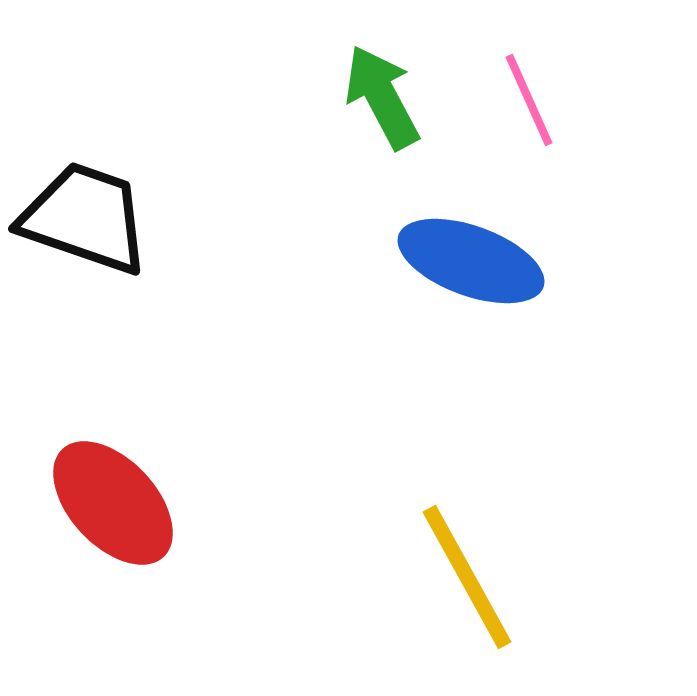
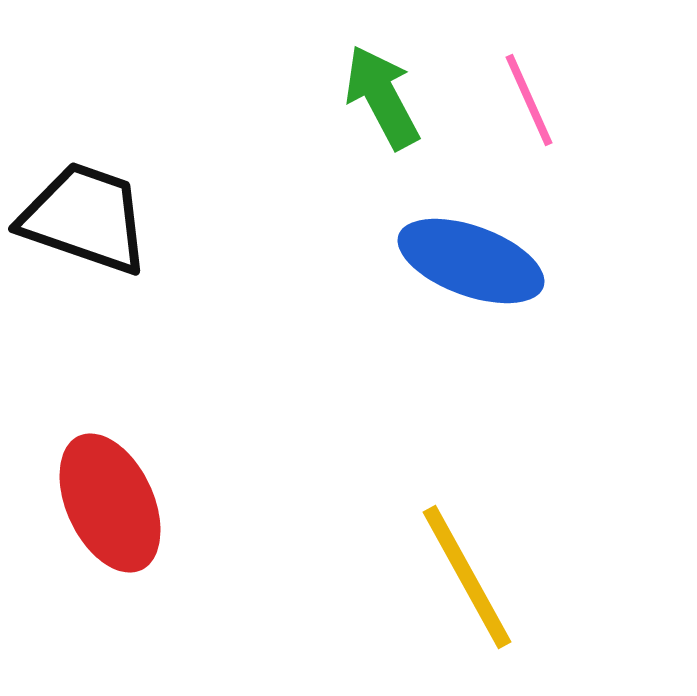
red ellipse: moved 3 px left; rotated 18 degrees clockwise
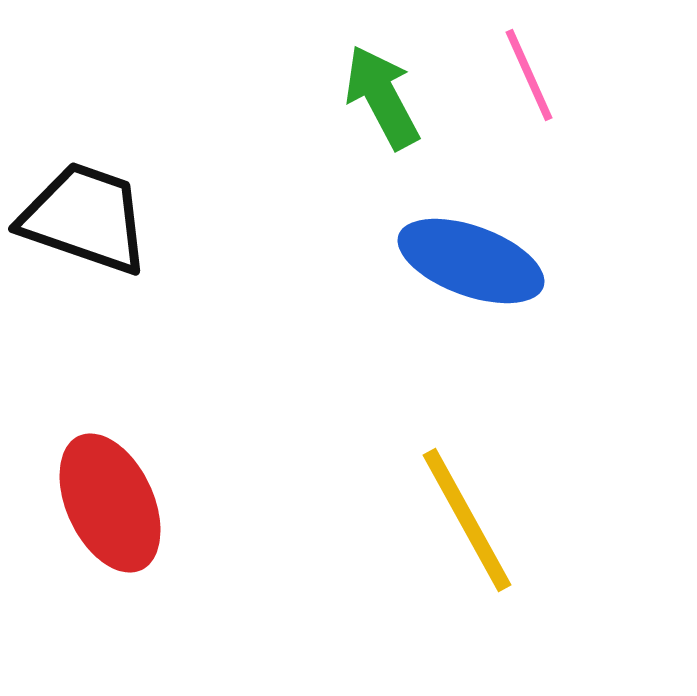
pink line: moved 25 px up
yellow line: moved 57 px up
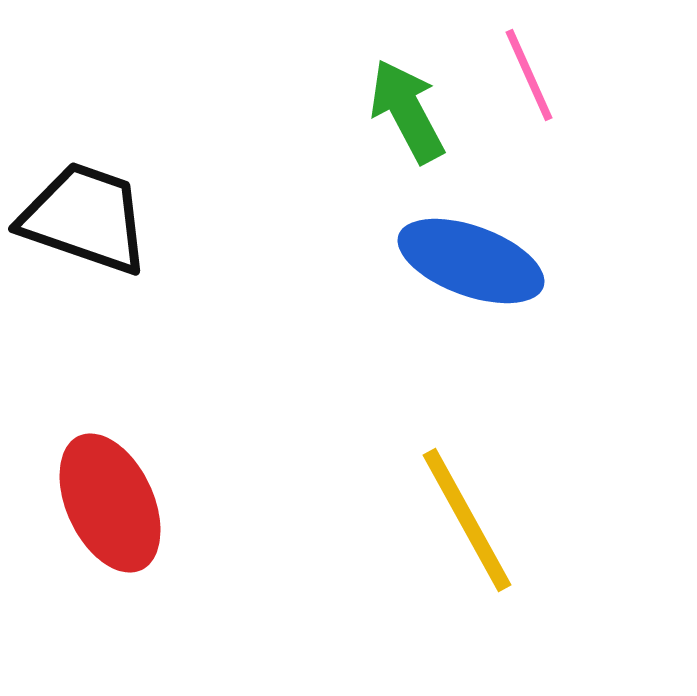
green arrow: moved 25 px right, 14 px down
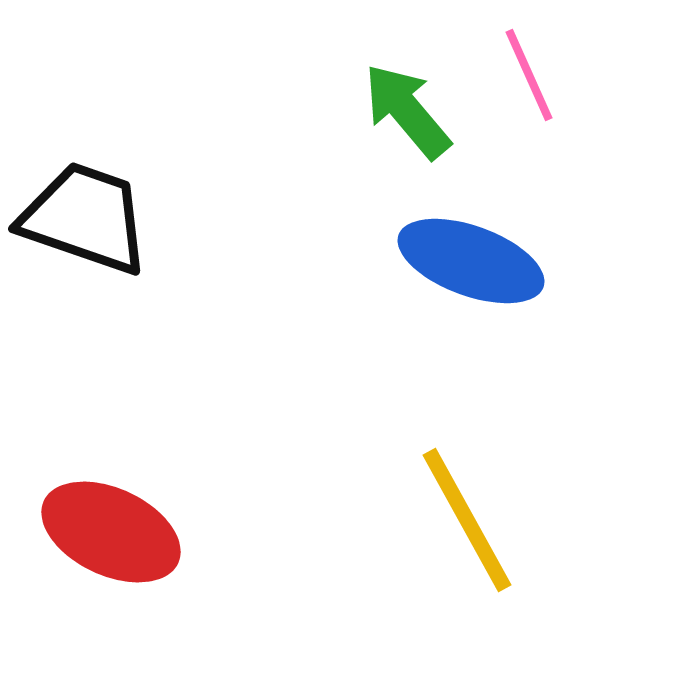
green arrow: rotated 12 degrees counterclockwise
red ellipse: moved 1 px right, 29 px down; rotated 40 degrees counterclockwise
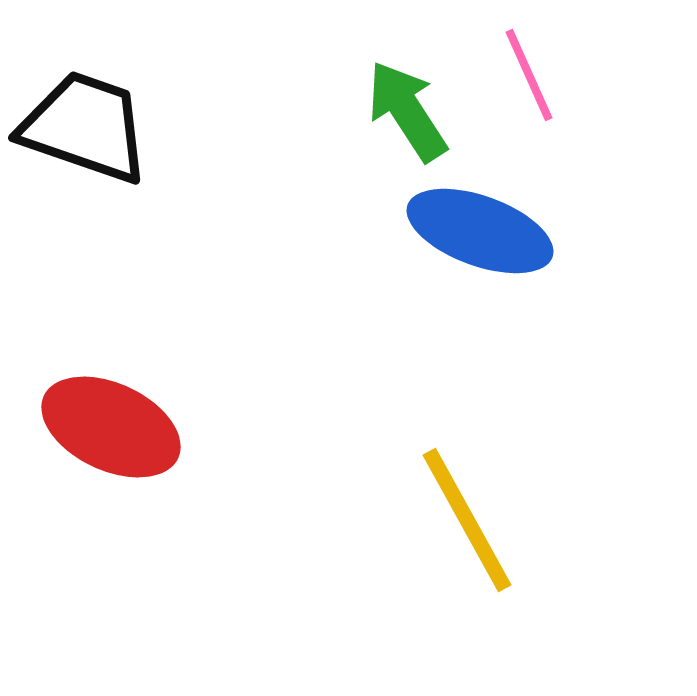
green arrow: rotated 7 degrees clockwise
black trapezoid: moved 91 px up
blue ellipse: moved 9 px right, 30 px up
red ellipse: moved 105 px up
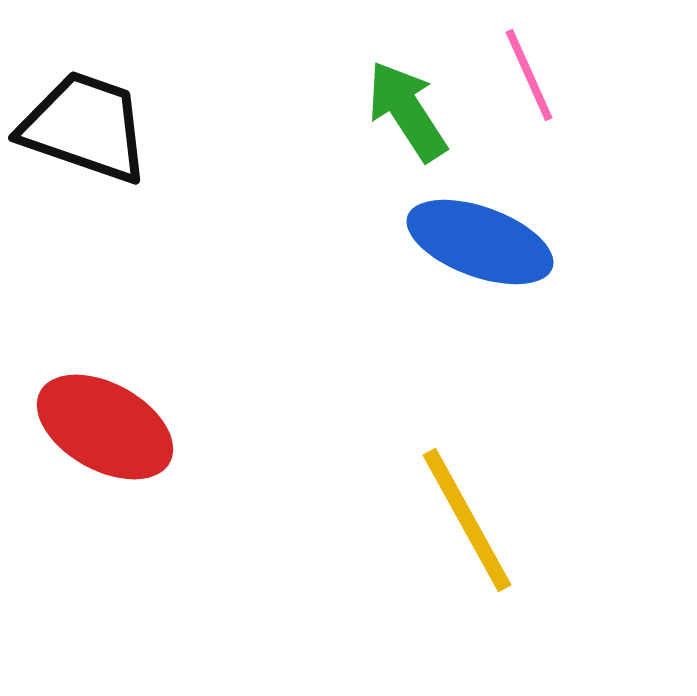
blue ellipse: moved 11 px down
red ellipse: moved 6 px left; rotated 4 degrees clockwise
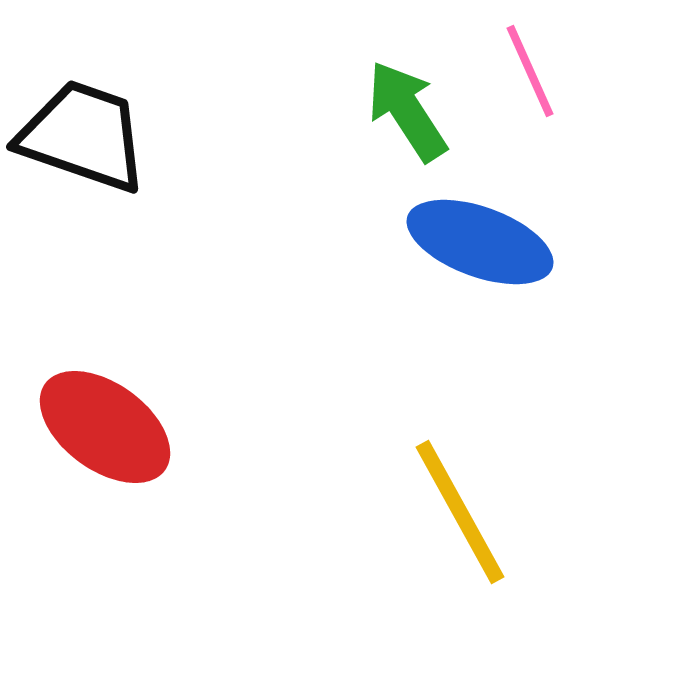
pink line: moved 1 px right, 4 px up
black trapezoid: moved 2 px left, 9 px down
red ellipse: rotated 7 degrees clockwise
yellow line: moved 7 px left, 8 px up
